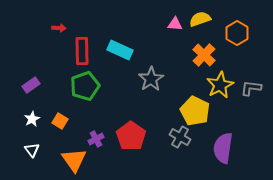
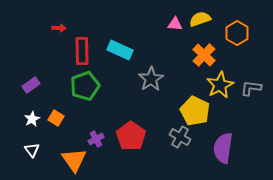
orange square: moved 4 px left, 3 px up
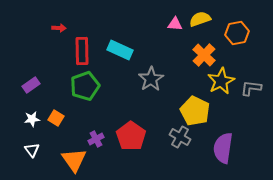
orange hexagon: rotated 20 degrees clockwise
yellow star: moved 1 px right, 4 px up
white star: rotated 21 degrees clockwise
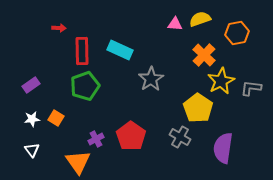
yellow pentagon: moved 3 px right, 3 px up; rotated 8 degrees clockwise
orange triangle: moved 4 px right, 2 px down
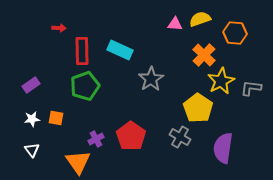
orange hexagon: moved 2 px left; rotated 15 degrees clockwise
orange square: rotated 21 degrees counterclockwise
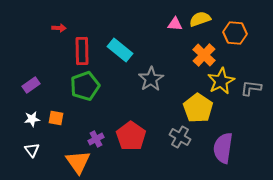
cyan rectangle: rotated 15 degrees clockwise
